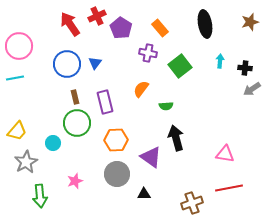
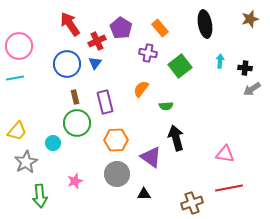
red cross: moved 25 px down
brown star: moved 3 px up
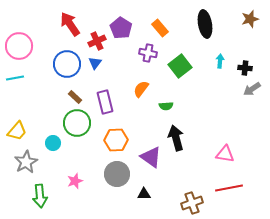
brown rectangle: rotated 32 degrees counterclockwise
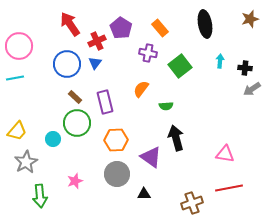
cyan circle: moved 4 px up
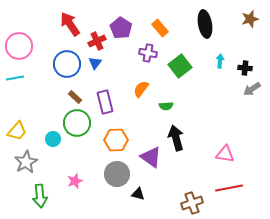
black triangle: moved 6 px left; rotated 16 degrees clockwise
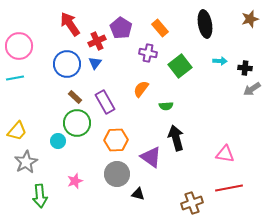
cyan arrow: rotated 88 degrees clockwise
purple rectangle: rotated 15 degrees counterclockwise
cyan circle: moved 5 px right, 2 px down
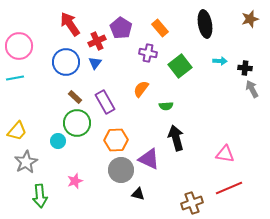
blue circle: moved 1 px left, 2 px up
gray arrow: rotated 96 degrees clockwise
purple triangle: moved 2 px left, 2 px down; rotated 10 degrees counterclockwise
gray circle: moved 4 px right, 4 px up
red line: rotated 12 degrees counterclockwise
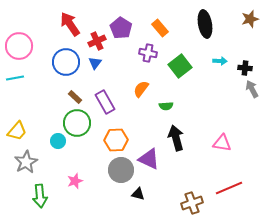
pink triangle: moved 3 px left, 11 px up
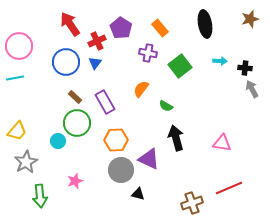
green semicircle: rotated 32 degrees clockwise
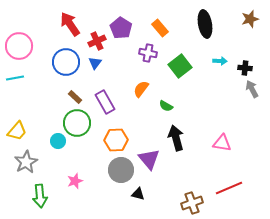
purple triangle: rotated 25 degrees clockwise
